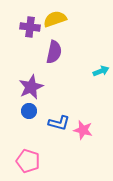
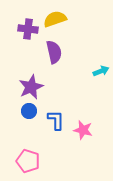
purple cross: moved 2 px left, 2 px down
purple semicircle: rotated 25 degrees counterclockwise
blue L-shape: moved 3 px left, 3 px up; rotated 105 degrees counterclockwise
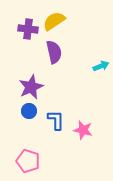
yellow semicircle: moved 1 px left, 2 px down; rotated 15 degrees counterclockwise
cyan arrow: moved 5 px up
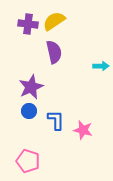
purple cross: moved 5 px up
cyan arrow: rotated 21 degrees clockwise
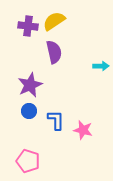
purple cross: moved 2 px down
purple star: moved 1 px left, 2 px up
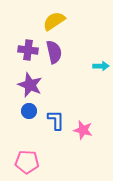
purple cross: moved 24 px down
purple star: rotated 25 degrees counterclockwise
pink pentagon: moved 1 px left, 1 px down; rotated 15 degrees counterclockwise
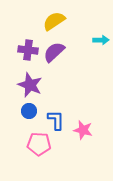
purple semicircle: rotated 120 degrees counterclockwise
cyan arrow: moved 26 px up
pink pentagon: moved 12 px right, 18 px up
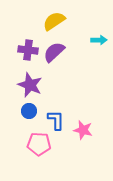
cyan arrow: moved 2 px left
